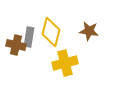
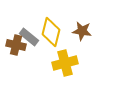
brown star: moved 7 px left
gray rectangle: rotated 60 degrees counterclockwise
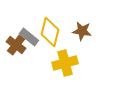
yellow diamond: moved 1 px left
brown cross: rotated 24 degrees clockwise
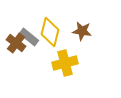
brown cross: moved 2 px up
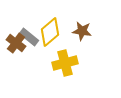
yellow diamond: rotated 36 degrees clockwise
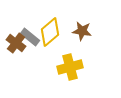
gray rectangle: moved 1 px right
yellow cross: moved 5 px right, 4 px down
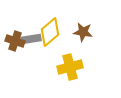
brown star: moved 1 px right, 1 px down
gray rectangle: moved 1 px right, 2 px down; rotated 48 degrees counterclockwise
brown cross: moved 1 px left, 2 px up; rotated 18 degrees counterclockwise
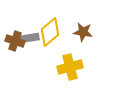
gray rectangle: moved 2 px left, 1 px up
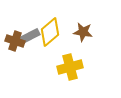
gray rectangle: moved 1 px right, 2 px up; rotated 18 degrees counterclockwise
